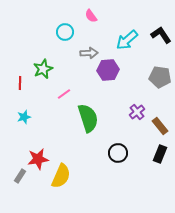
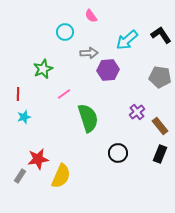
red line: moved 2 px left, 11 px down
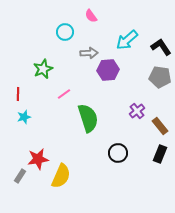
black L-shape: moved 12 px down
purple cross: moved 1 px up
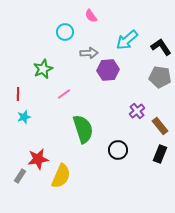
green semicircle: moved 5 px left, 11 px down
black circle: moved 3 px up
